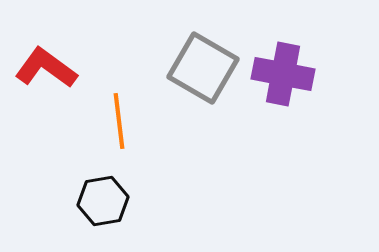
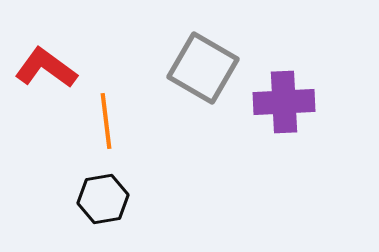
purple cross: moved 1 px right, 28 px down; rotated 14 degrees counterclockwise
orange line: moved 13 px left
black hexagon: moved 2 px up
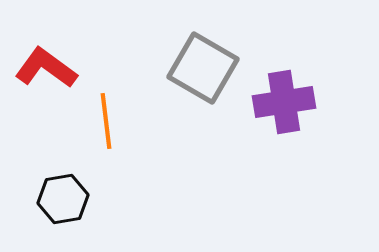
purple cross: rotated 6 degrees counterclockwise
black hexagon: moved 40 px left
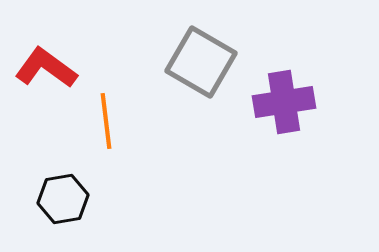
gray square: moved 2 px left, 6 px up
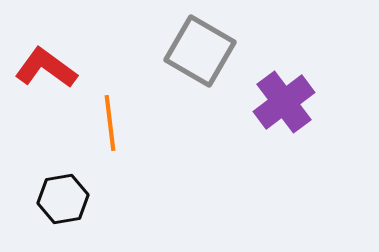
gray square: moved 1 px left, 11 px up
purple cross: rotated 28 degrees counterclockwise
orange line: moved 4 px right, 2 px down
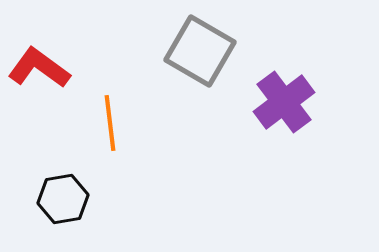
red L-shape: moved 7 px left
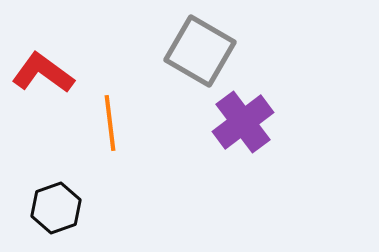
red L-shape: moved 4 px right, 5 px down
purple cross: moved 41 px left, 20 px down
black hexagon: moved 7 px left, 9 px down; rotated 9 degrees counterclockwise
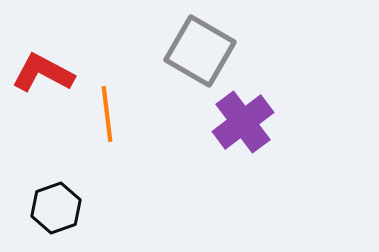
red L-shape: rotated 8 degrees counterclockwise
orange line: moved 3 px left, 9 px up
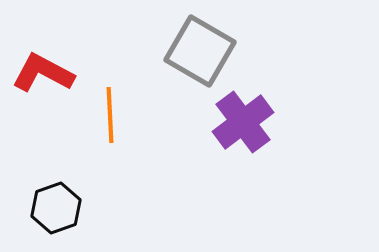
orange line: moved 3 px right, 1 px down; rotated 4 degrees clockwise
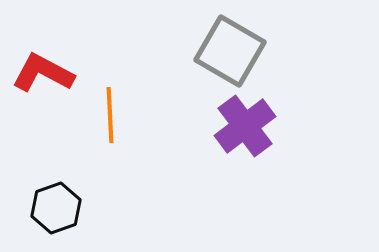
gray square: moved 30 px right
purple cross: moved 2 px right, 4 px down
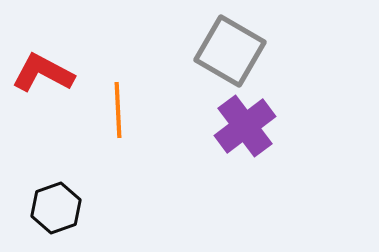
orange line: moved 8 px right, 5 px up
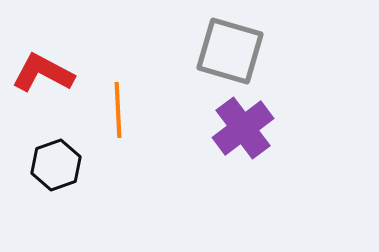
gray square: rotated 14 degrees counterclockwise
purple cross: moved 2 px left, 2 px down
black hexagon: moved 43 px up
